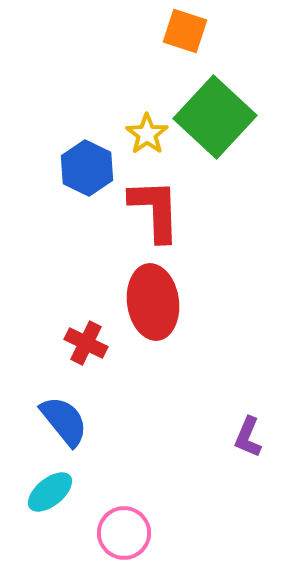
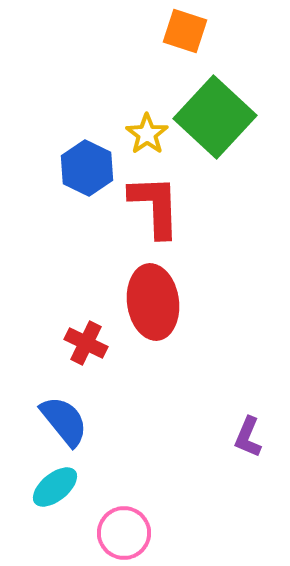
red L-shape: moved 4 px up
cyan ellipse: moved 5 px right, 5 px up
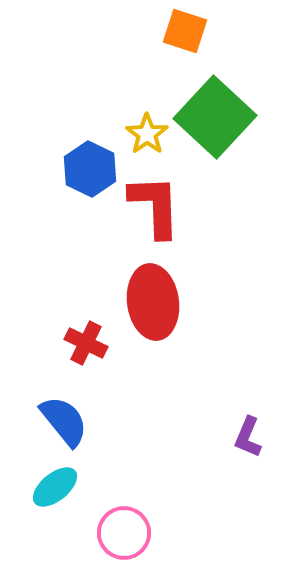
blue hexagon: moved 3 px right, 1 px down
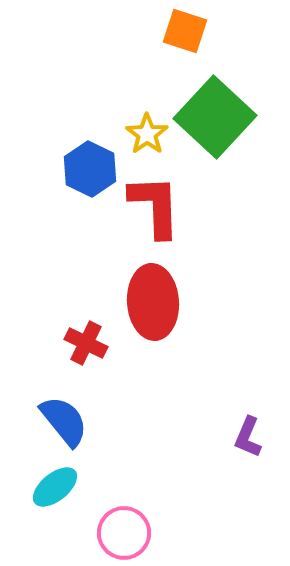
red ellipse: rotated 4 degrees clockwise
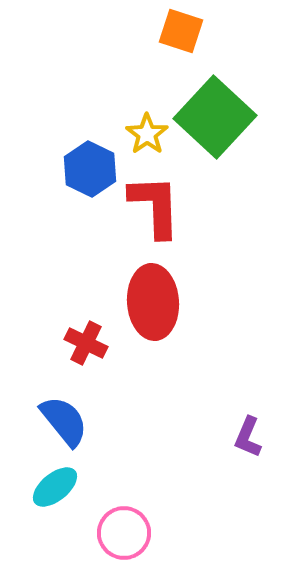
orange square: moved 4 px left
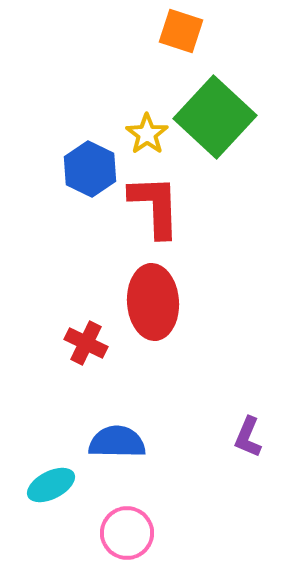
blue semicircle: moved 53 px right, 21 px down; rotated 50 degrees counterclockwise
cyan ellipse: moved 4 px left, 2 px up; rotated 12 degrees clockwise
pink circle: moved 3 px right
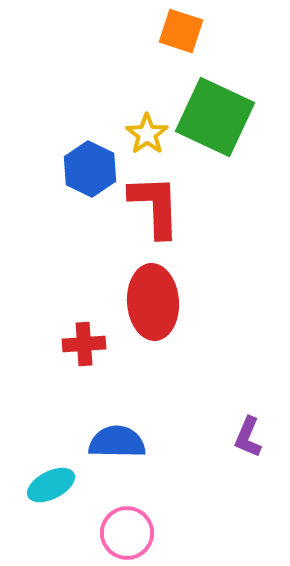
green square: rotated 18 degrees counterclockwise
red cross: moved 2 px left, 1 px down; rotated 30 degrees counterclockwise
